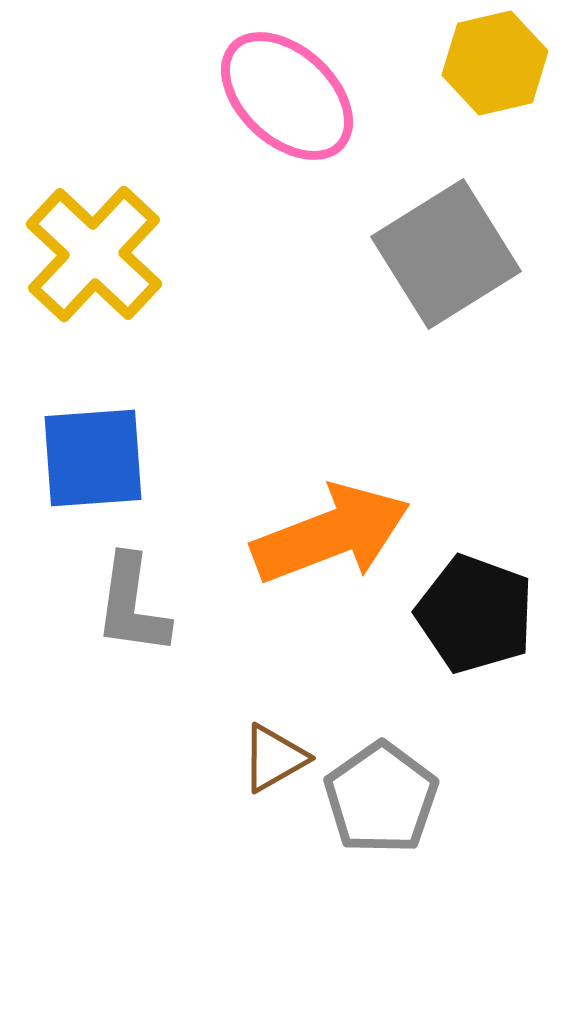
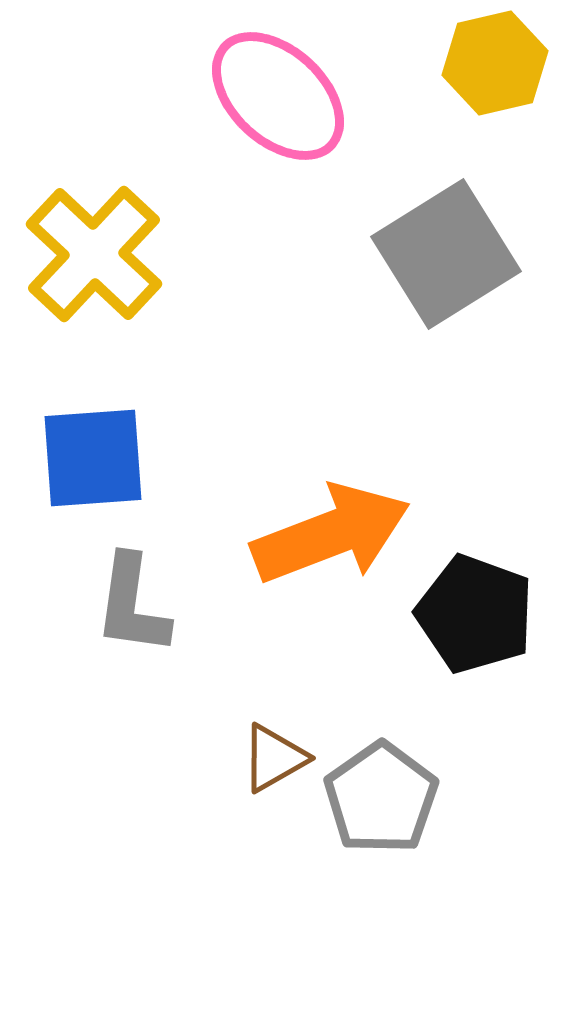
pink ellipse: moved 9 px left
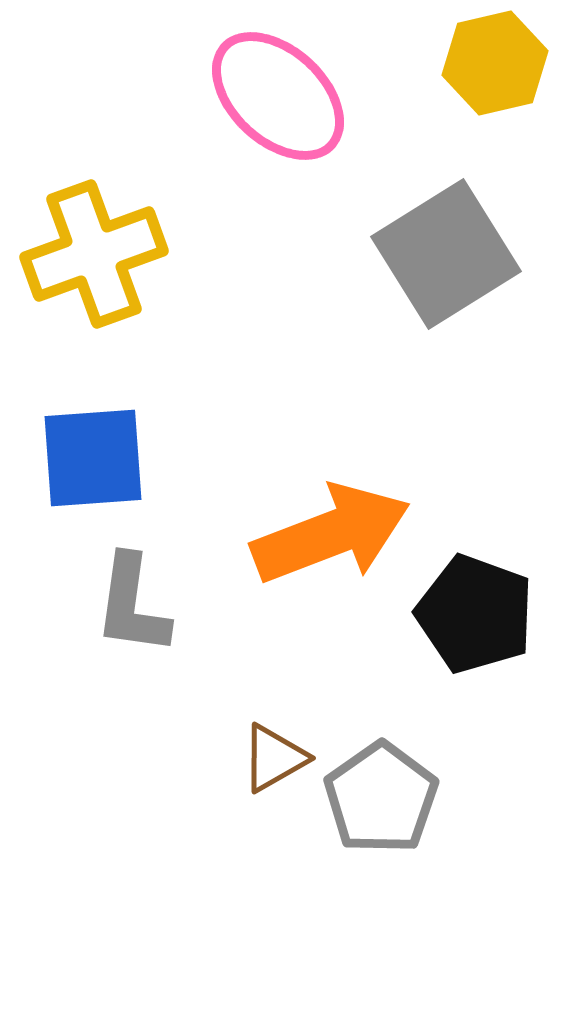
yellow cross: rotated 27 degrees clockwise
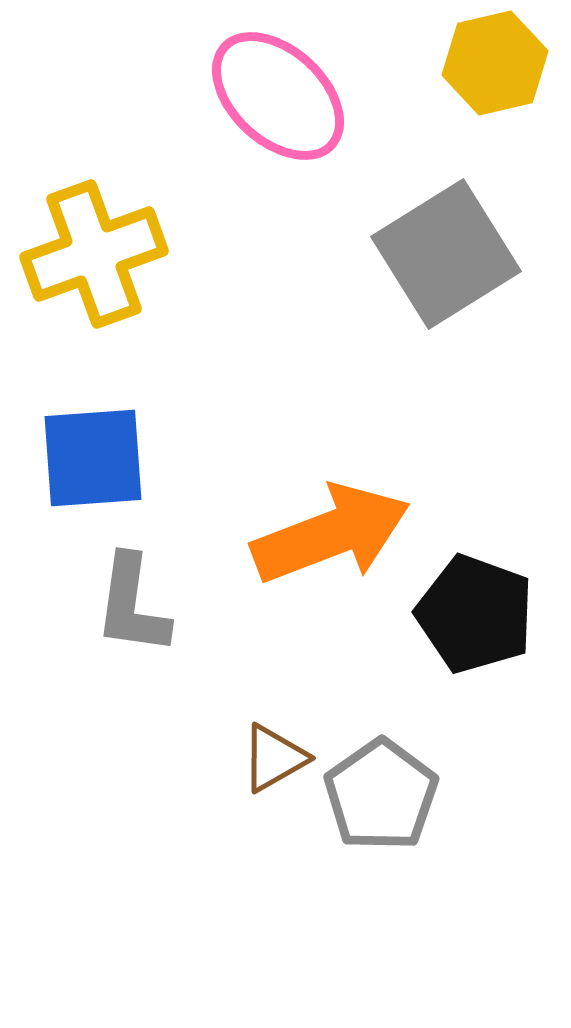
gray pentagon: moved 3 px up
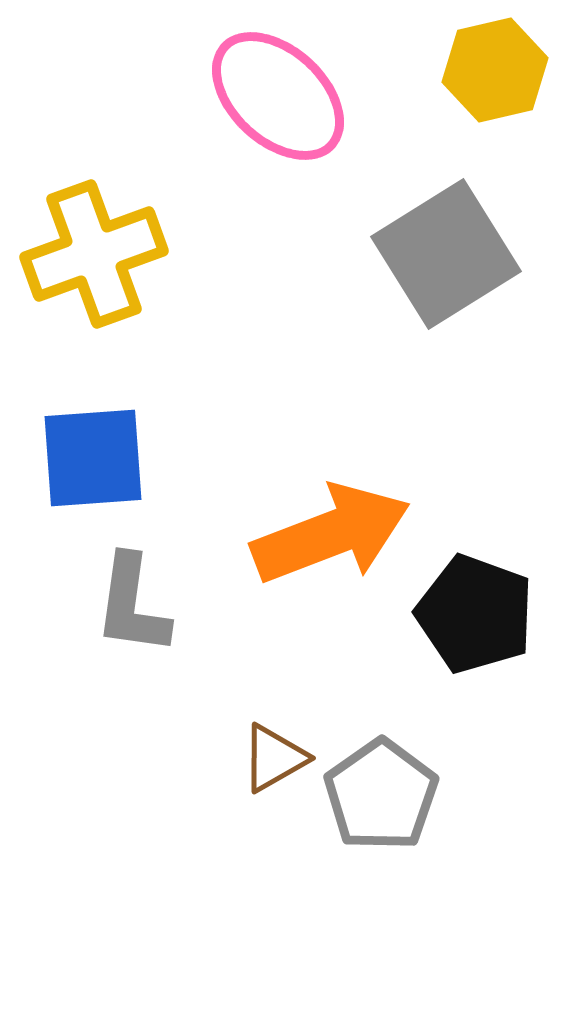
yellow hexagon: moved 7 px down
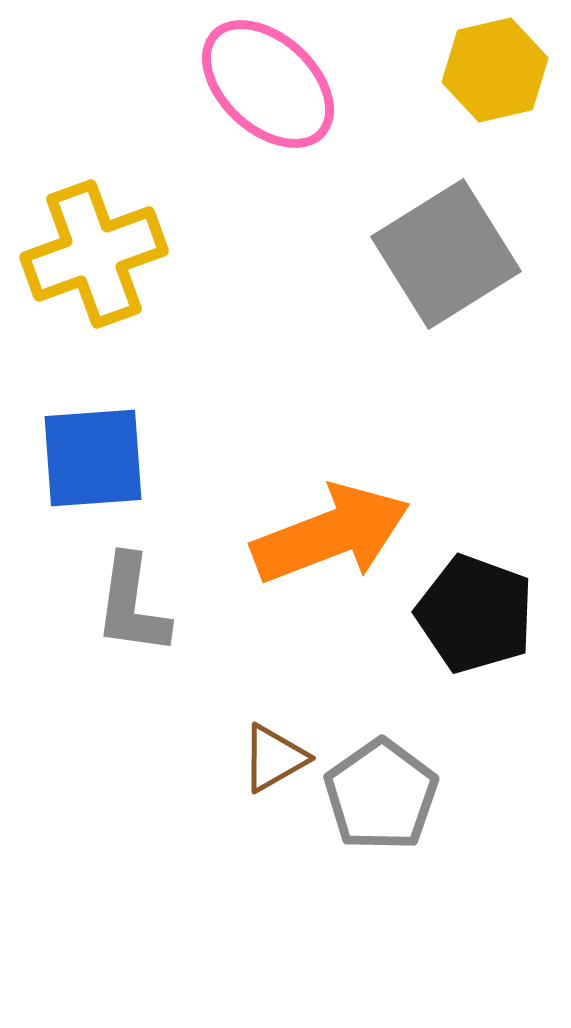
pink ellipse: moved 10 px left, 12 px up
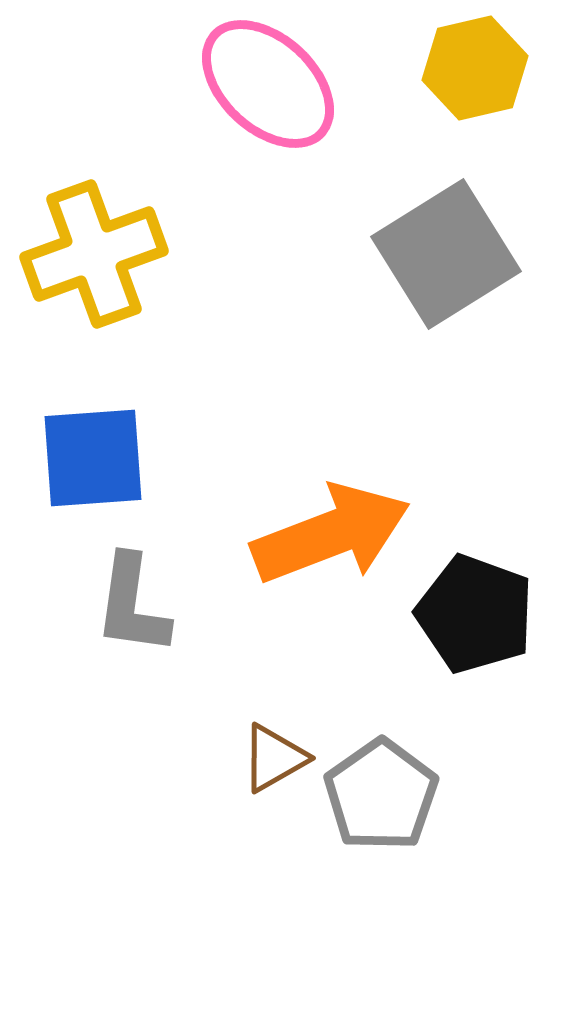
yellow hexagon: moved 20 px left, 2 px up
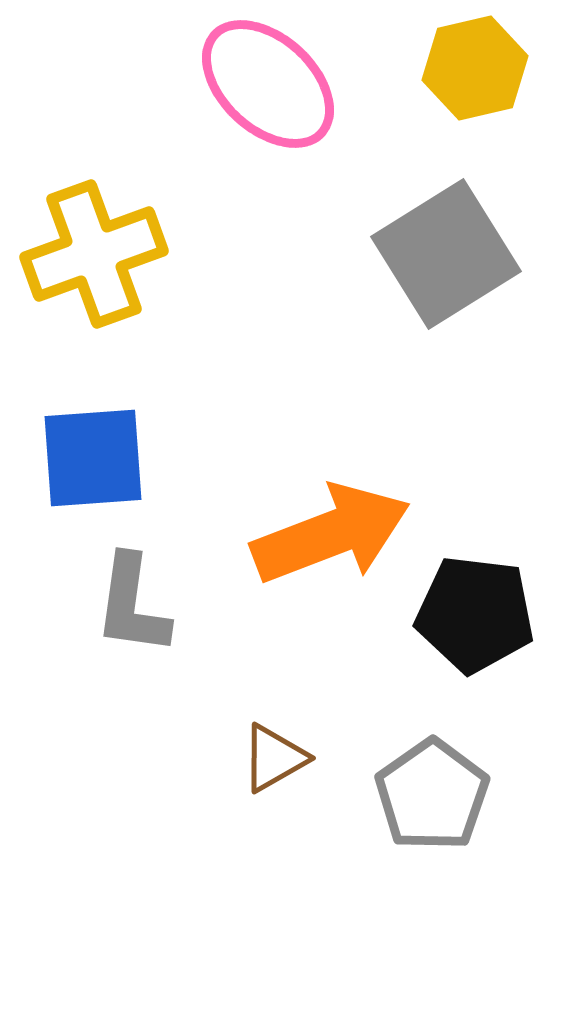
black pentagon: rotated 13 degrees counterclockwise
gray pentagon: moved 51 px right
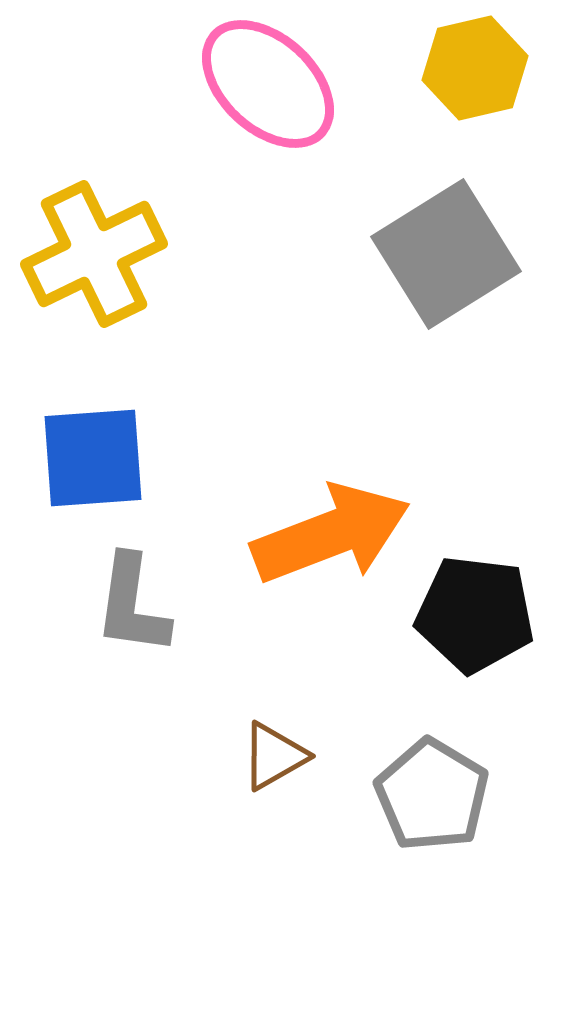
yellow cross: rotated 6 degrees counterclockwise
brown triangle: moved 2 px up
gray pentagon: rotated 6 degrees counterclockwise
